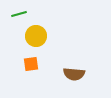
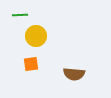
green line: moved 1 px right, 1 px down; rotated 14 degrees clockwise
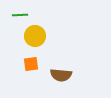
yellow circle: moved 1 px left
brown semicircle: moved 13 px left, 1 px down
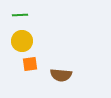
yellow circle: moved 13 px left, 5 px down
orange square: moved 1 px left
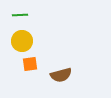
brown semicircle: rotated 20 degrees counterclockwise
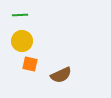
orange square: rotated 21 degrees clockwise
brown semicircle: rotated 10 degrees counterclockwise
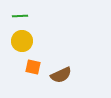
green line: moved 1 px down
orange square: moved 3 px right, 3 px down
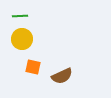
yellow circle: moved 2 px up
brown semicircle: moved 1 px right, 1 px down
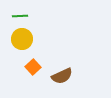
orange square: rotated 35 degrees clockwise
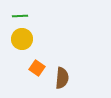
orange square: moved 4 px right, 1 px down; rotated 14 degrees counterclockwise
brown semicircle: moved 2 px down; rotated 60 degrees counterclockwise
